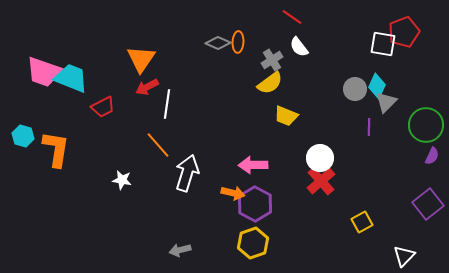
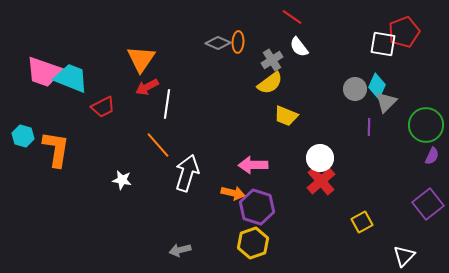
purple hexagon: moved 2 px right, 3 px down; rotated 12 degrees counterclockwise
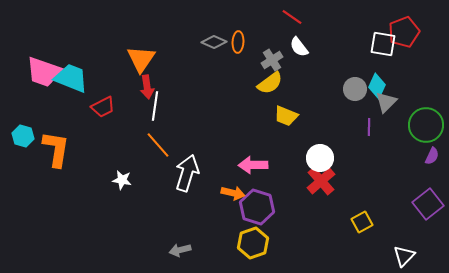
gray diamond: moved 4 px left, 1 px up
red arrow: rotated 70 degrees counterclockwise
white line: moved 12 px left, 2 px down
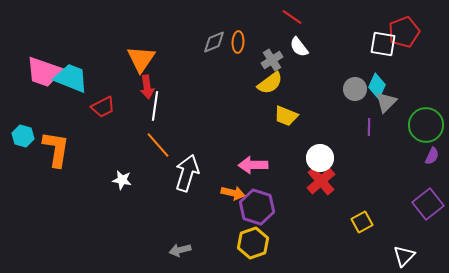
gray diamond: rotated 45 degrees counterclockwise
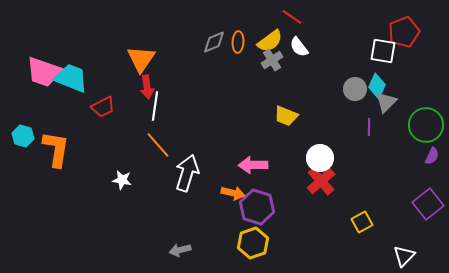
white square: moved 7 px down
yellow semicircle: moved 42 px up
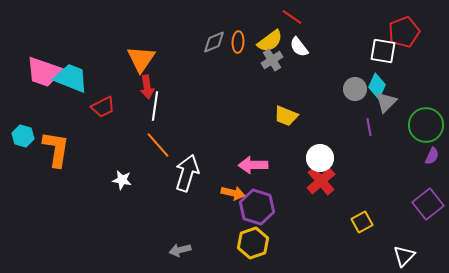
purple line: rotated 12 degrees counterclockwise
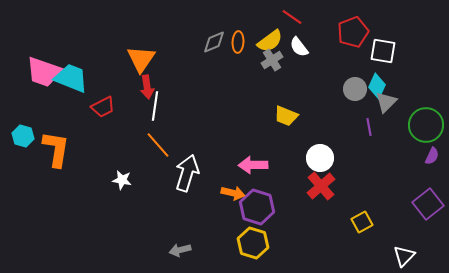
red pentagon: moved 51 px left
red cross: moved 5 px down
yellow hexagon: rotated 24 degrees counterclockwise
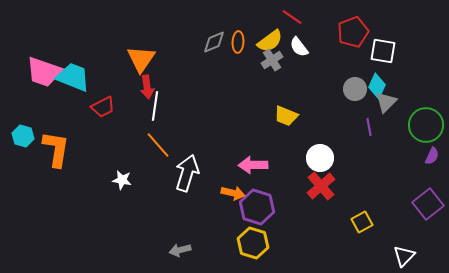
cyan trapezoid: moved 2 px right, 1 px up
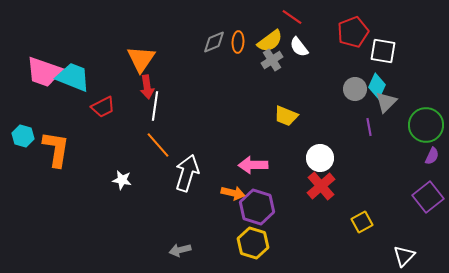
purple square: moved 7 px up
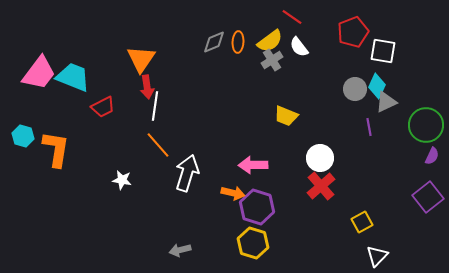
pink trapezoid: moved 5 px left, 1 px down; rotated 72 degrees counterclockwise
gray triangle: rotated 20 degrees clockwise
white triangle: moved 27 px left
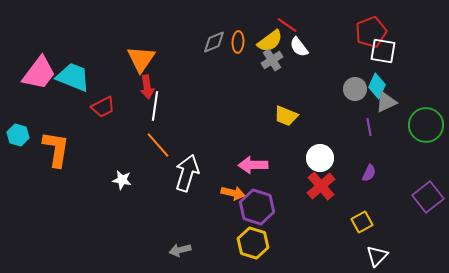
red line: moved 5 px left, 8 px down
red pentagon: moved 18 px right
cyan hexagon: moved 5 px left, 1 px up
purple semicircle: moved 63 px left, 17 px down
